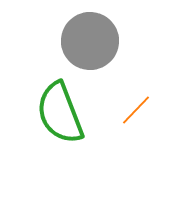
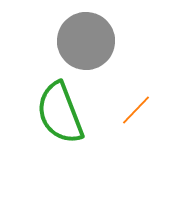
gray circle: moved 4 px left
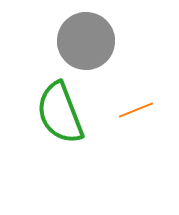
orange line: rotated 24 degrees clockwise
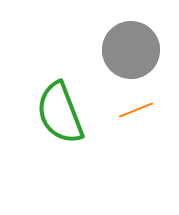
gray circle: moved 45 px right, 9 px down
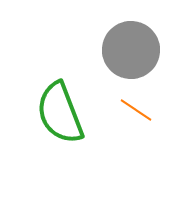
orange line: rotated 56 degrees clockwise
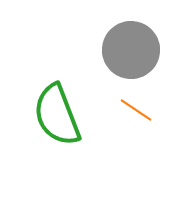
green semicircle: moved 3 px left, 2 px down
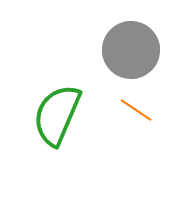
green semicircle: rotated 44 degrees clockwise
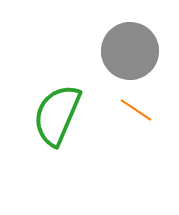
gray circle: moved 1 px left, 1 px down
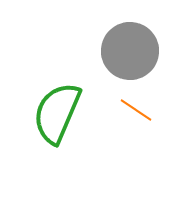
green semicircle: moved 2 px up
